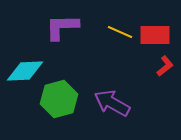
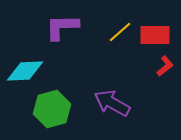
yellow line: rotated 65 degrees counterclockwise
green hexagon: moved 7 px left, 10 px down
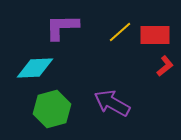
cyan diamond: moved 10 px right, 3 px up
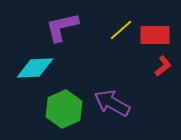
purple L-shape: rotated 12 degrees counterclockwise
yellow line: moved 1 px right, 2 px up
red L-shape: moved 2 px left
green hexagon: moved 12 px right; rotated 9 degrees counterclockwise
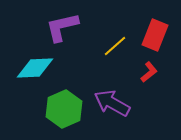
yellow line: moved 6 px left, 16 px down
red rectangle: rotated 68 degrees counterclockwise
red L-shape: moved 14 px left, 6 px down
